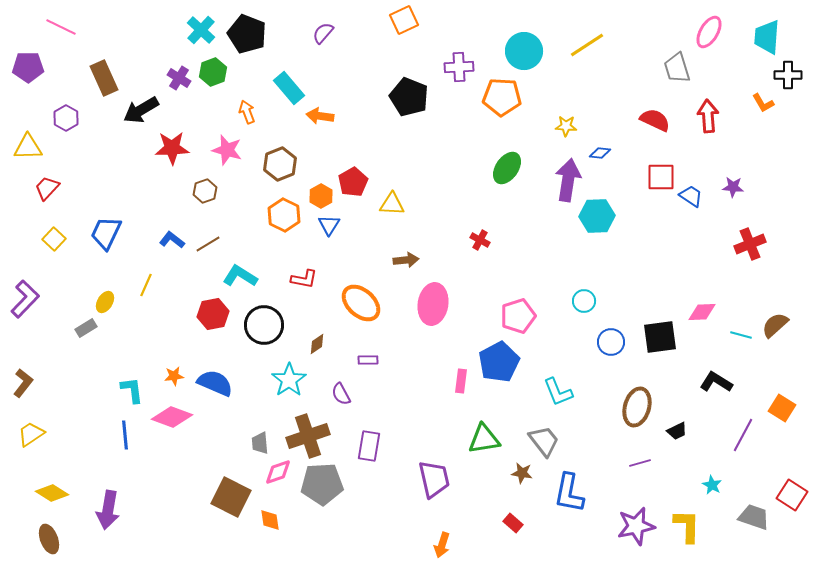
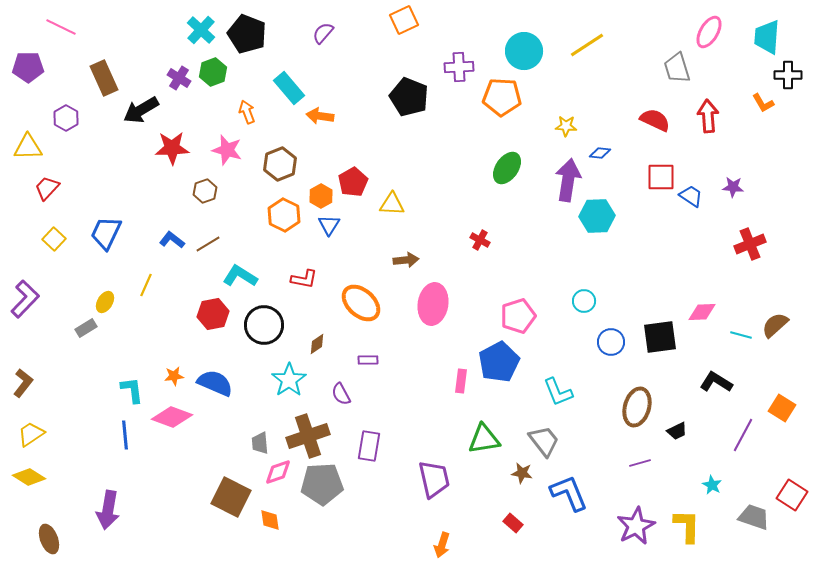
yellow diamond at (52, 493): moved 23 px left, 16 px up
blue L-shape at (569, 493): rotated 147 degrees clockwise
purple star at (636, 526): rotated 15 degrees counterclockwise
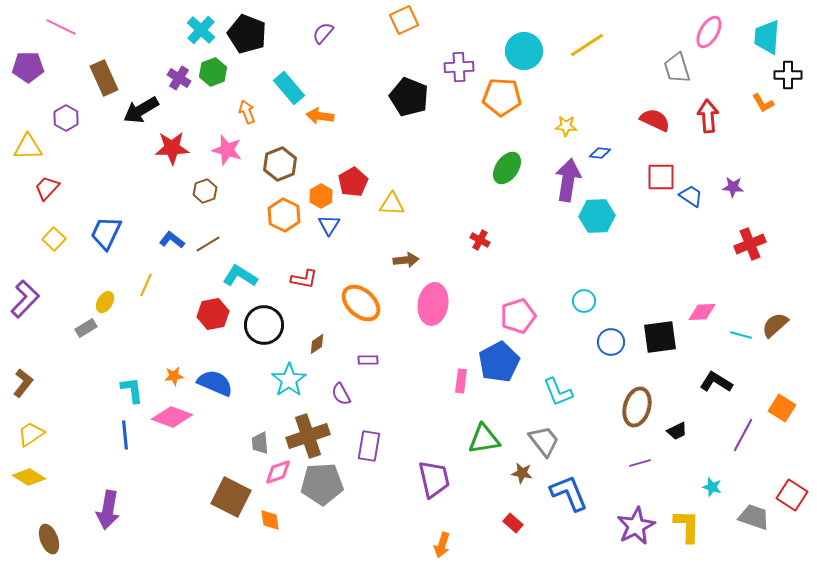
cyan star at (712, 485): moved 2 px down; rotated 12 degrees counterclockwise
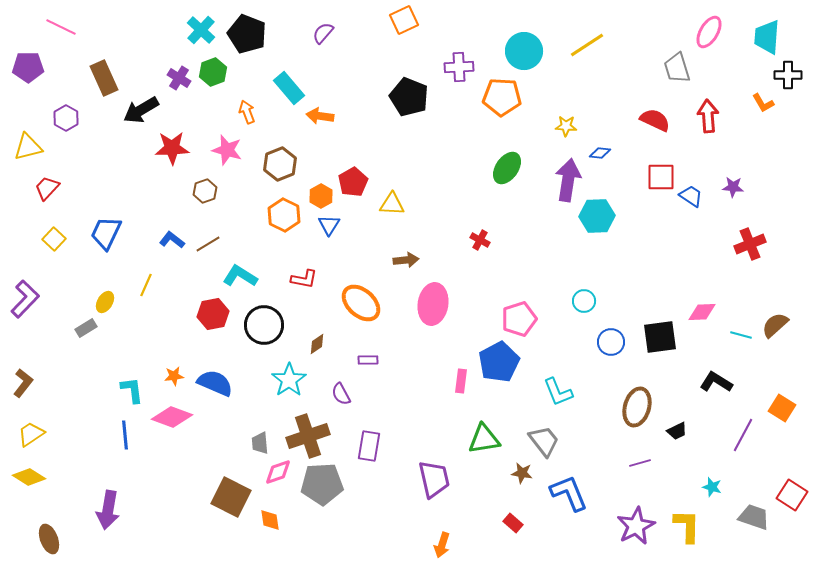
yellow triangle at (28, 147): rotated 12 degrees counterclockwise
pink pentagon at (518, 316): moved 1 px right, 3 px down
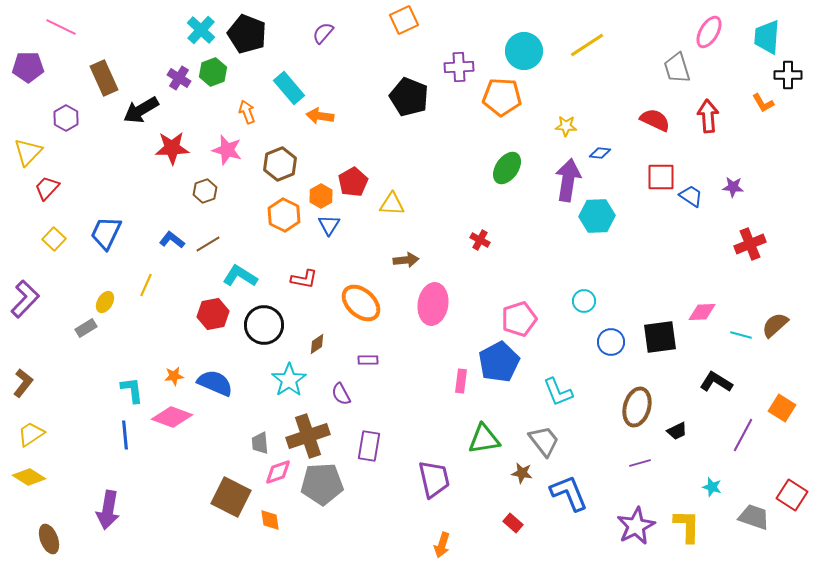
yellow triangle at (28, 147): moved 5 px down; rotated 32 degrees counterclockwise
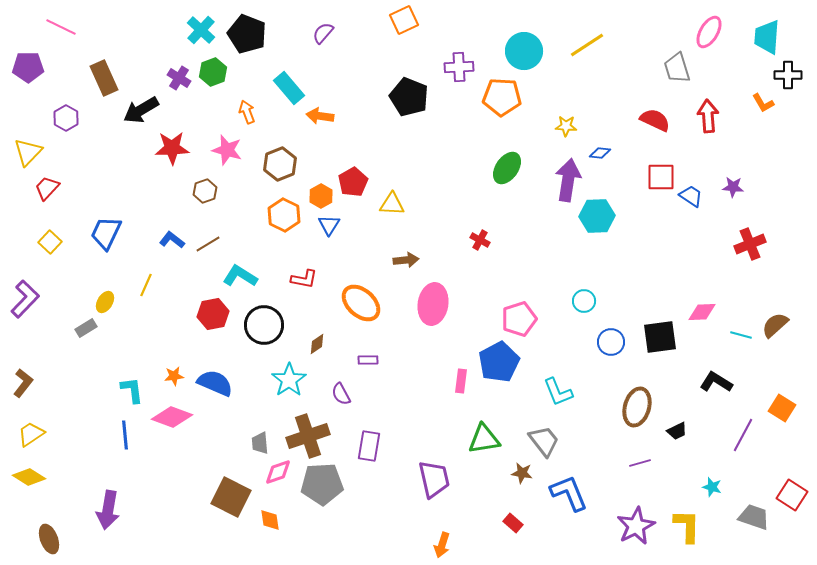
yellow square at (54, 239): moved 4 px left, 3 px down
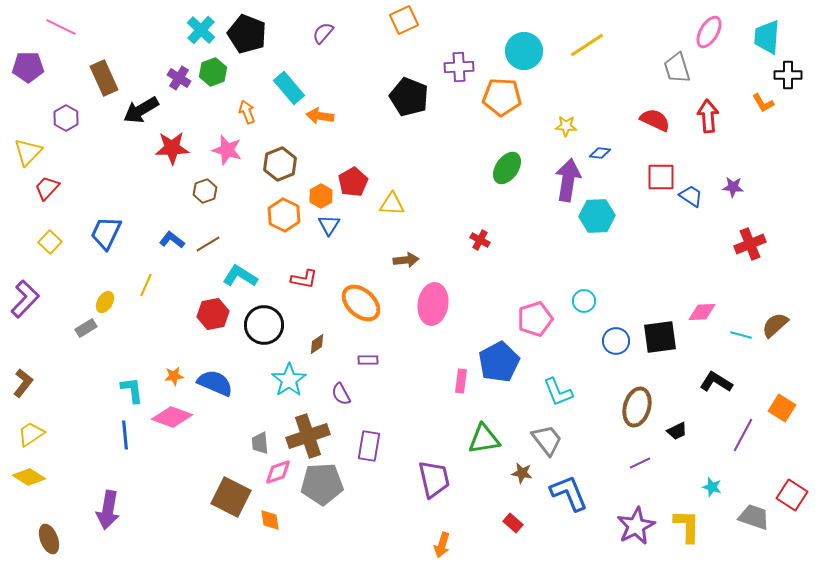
pink pentagon at (519, 319): moved 16 px right
blue circle at (611, 342): moved 5 px right, 1 px up
gray trapezoid at (544, 441): moved 3 px right, 1 px up
purple line at (640, 463): rotated 10 degrees counterclockwise
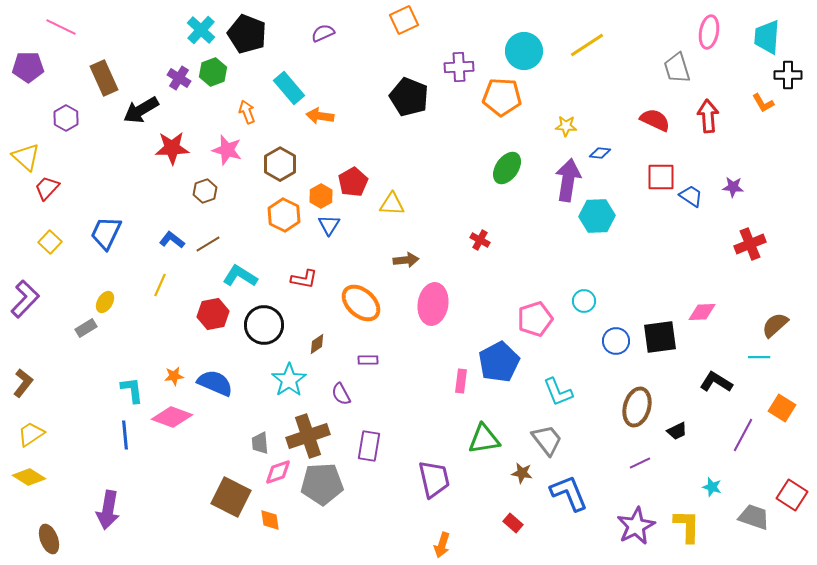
pink ellipse at (709, 32): rotated 20 degrees counterclockwise
purple semicircle at (323, 33): rotated 25 degrees clockwise
yellow triangle at (28, 152): moved 2 px left, 5 px down; rotated 32 degrees counterclockwise
brown hexagon at (280, 164): rotated 8 degrees counterclockwise
yellow line at (146, 285): moved 14 px right
cyan line at (741, 335): moved 18 px right, 22 px down; rotated 15 degrees counterclockwise
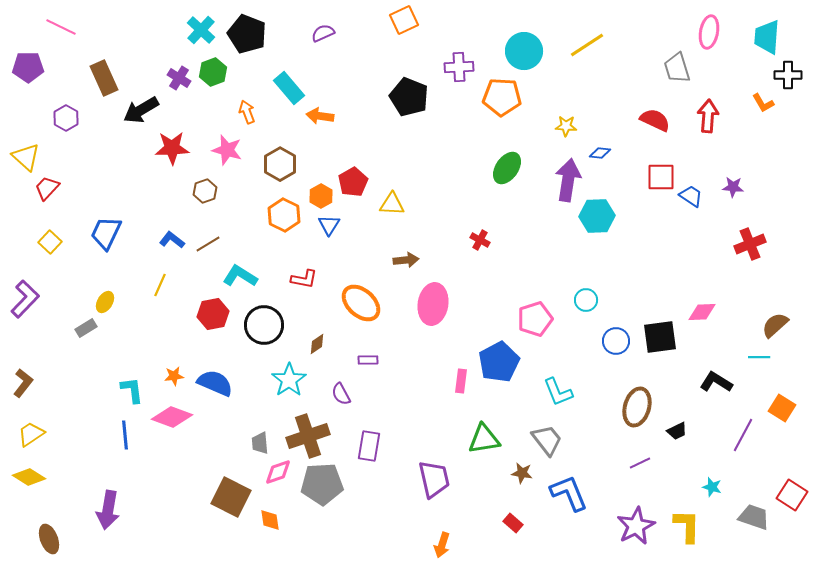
red arrow at (708, 116): rotated 8 degrees clockwise
cyan circle at (584, 301): moved 2 px right, 1 px up
